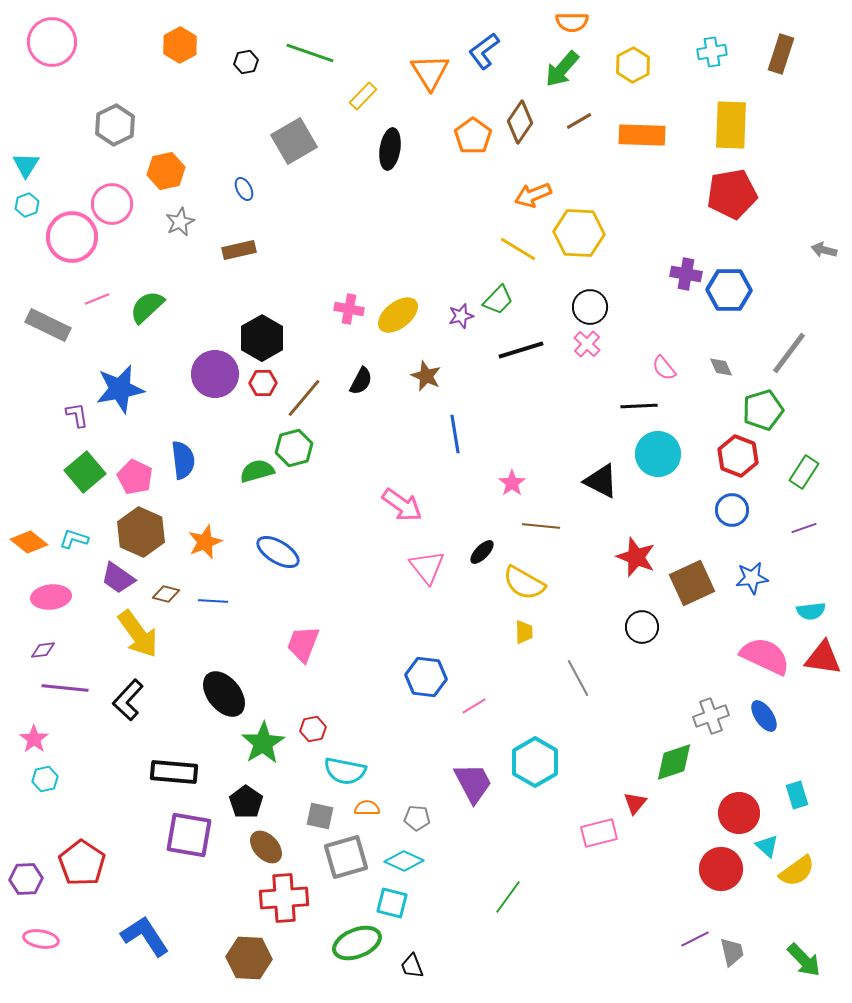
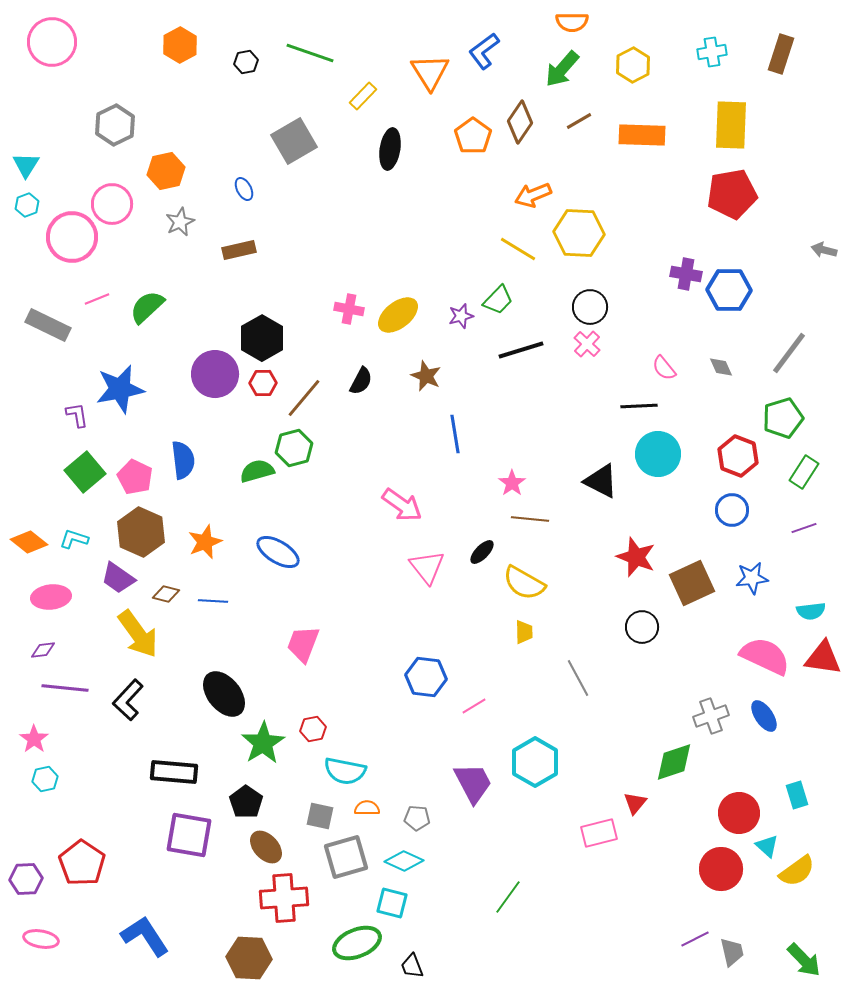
green pentagon at (763, 410): moved 20 px right, 8 px down
brown line at (541, 526): moved 11 px left, 7 px up
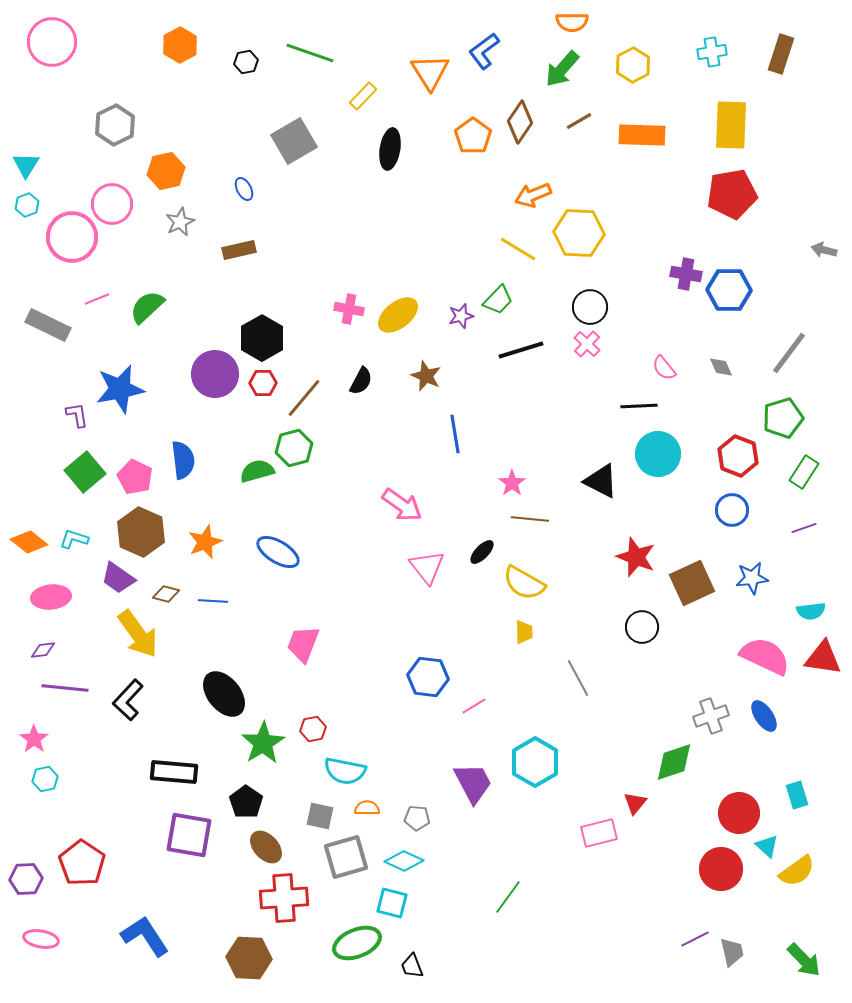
blue hexagon at (426, 677): moved 2 px right
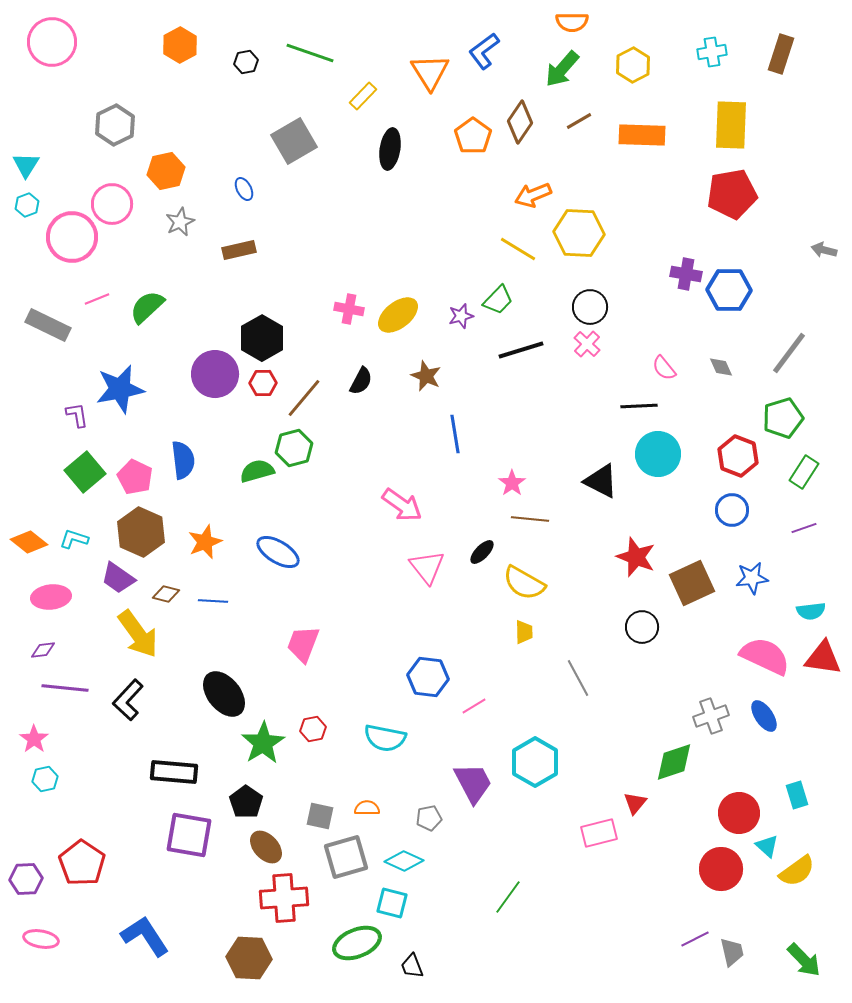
cyan semicircle at (345, 771): moved 40 px right, 33 px up
gray pentagon at (417, 818): moved 12 px right; rotated 15 degrees counterclockwise
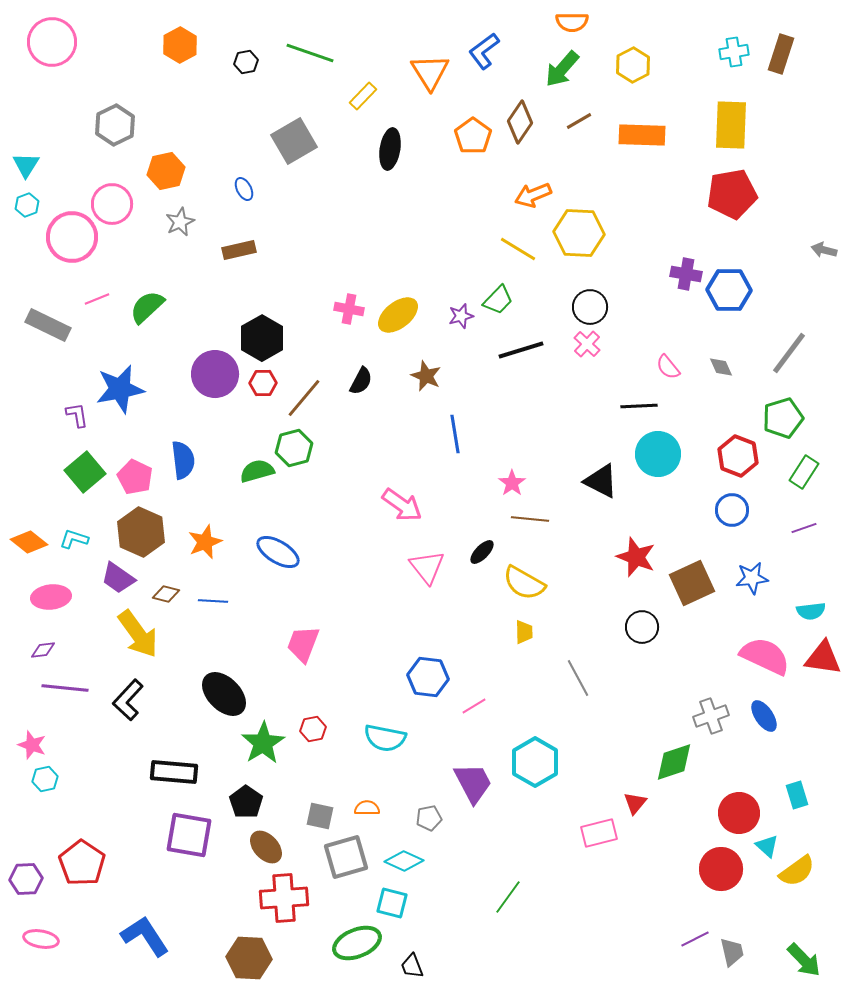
cyan cross at (712, 52): moved 22 px right
pink semicircle at (664, 368): moved 4 px right, 1 px up
black ellipse at (224, 694): rotated 6 degrees counterclockwise
pink star at (34, 739): moved 2 px left, 6 px down; rotated 16 degrees counterclockwise
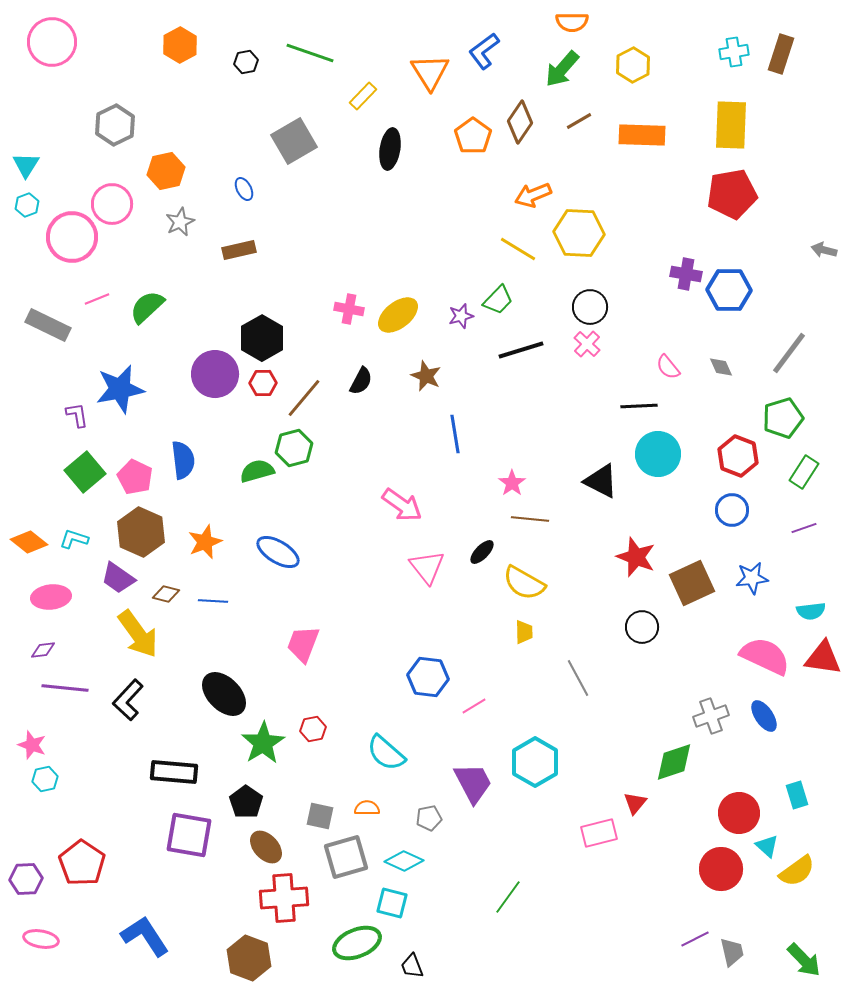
cyan semicircle at (385, 738): moved 1 px right, 15 px down; rotated 30 degrees clockwise
brown hexagon at (249, 958): rotated 18 degrees clockwise
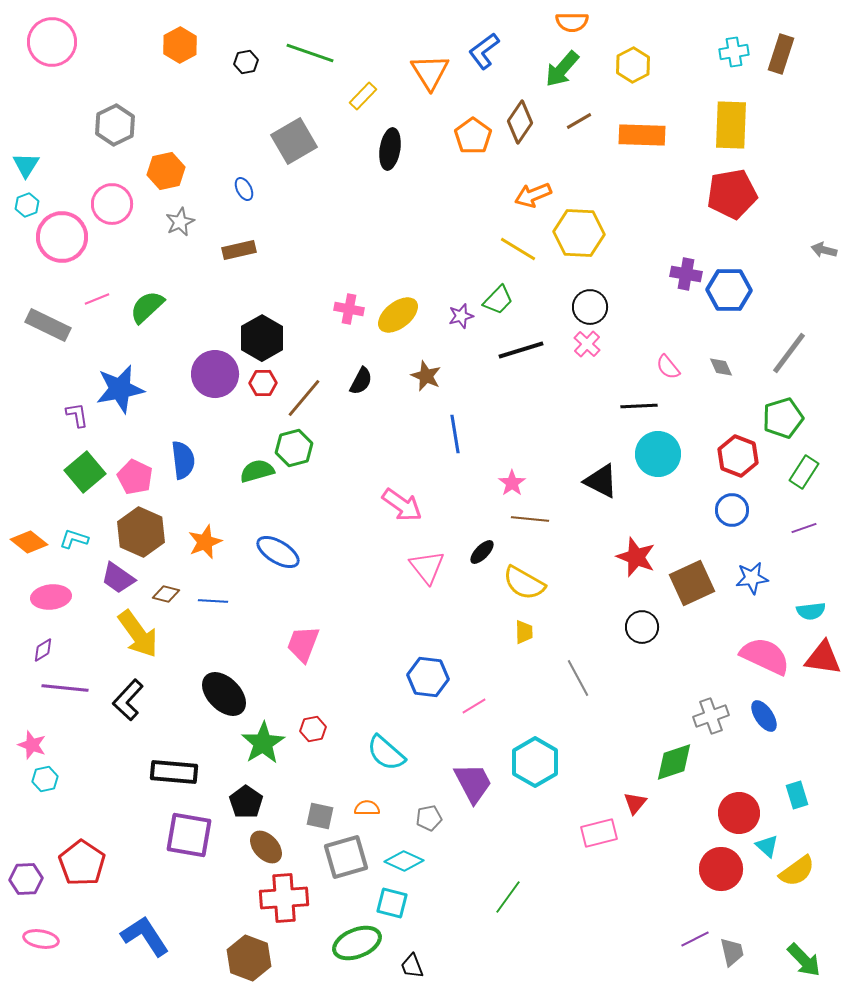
pink circle at (72, 237): moved 10 px left
purple diamond at (43, 650): rotated 25 degrees counterclockwise
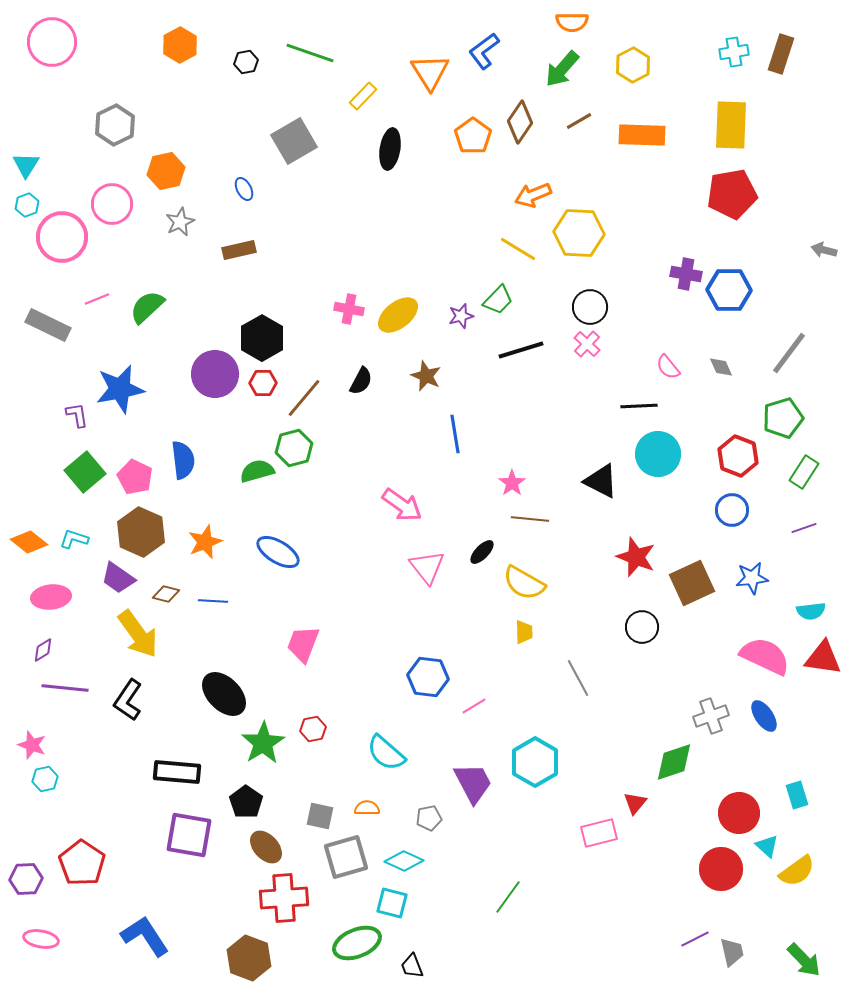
black L-shape at (128, 700): rotated 9 degrees counterclockwise
black rectangle at (174, 772): moved 3 px right
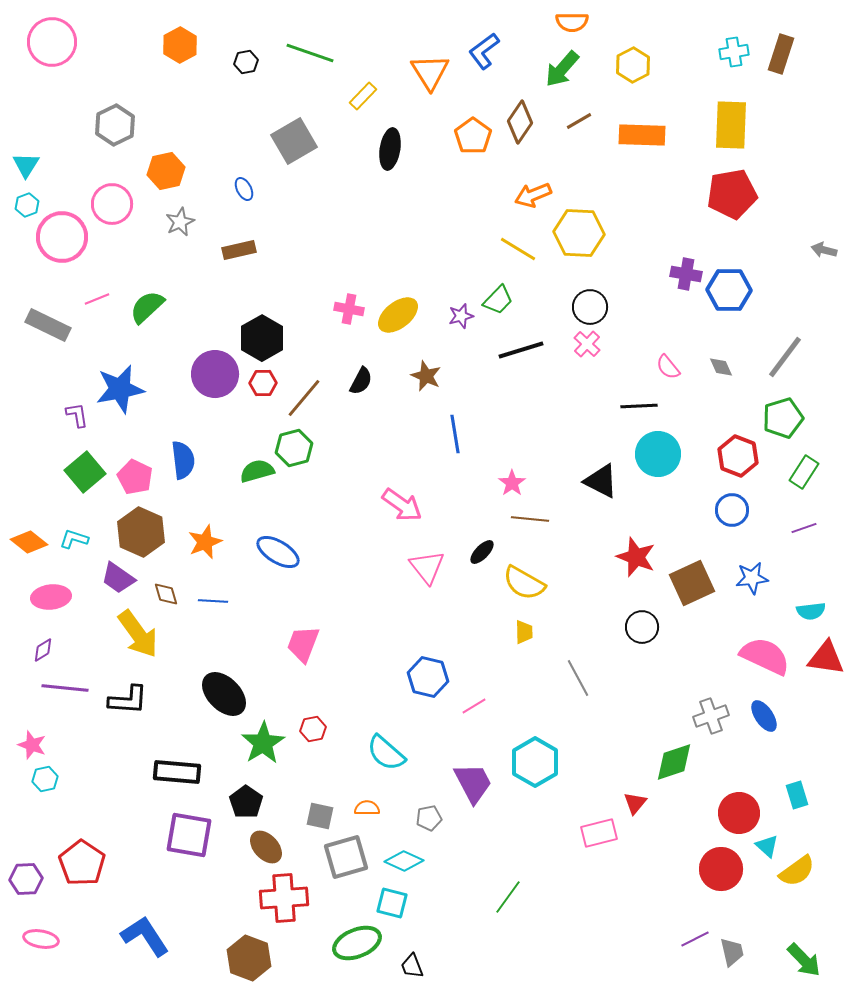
gray line at (789, 353): moved 4 px left, 4 px down
brown diamond at (166, 594): rotated 60 degrees clockwise
red triangle at (823, 658): moved 3 px right
blue hexagon at (428, 677): rotated 6 degrees clockwise
black L-shape at (128, 700): rotated 120 degrees counterclockwise
